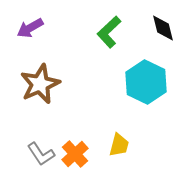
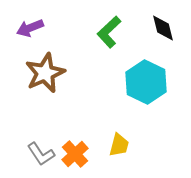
purple arrow: rotated 8 degrees clockwise
brown star: moved 5 px right, 11 px up
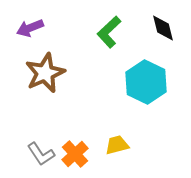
yellow trapezoid: moved 2 px left; rotated 120 degrees counterclockwise
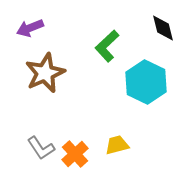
green L-shape: moved 2 px left, 14 px down
gray L-shape: moved 6 px up
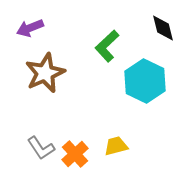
cyan hexagon: moved 1 px left, 1 px up
yellow trapezoid: moved 1 px left, 1 px down
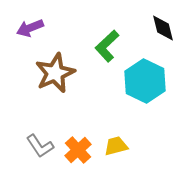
brown star: moved 10 px right
gray L-shape: moved 1 px left, 2 px up
orange cross: moved 3 px right, 4 px up
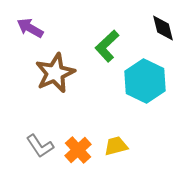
purple arrow: rotated 52 degrees clockwise
